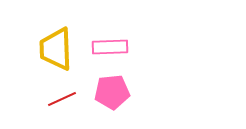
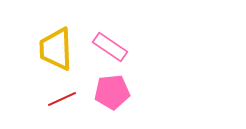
pink rectangle: rotated 36 degrees clockwise
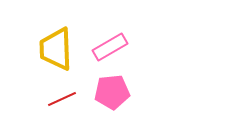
pink rectangle: rotated 64 degrees counterclockwise
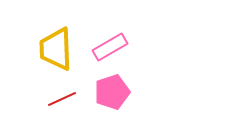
pink pentagon: rotated 12 degrees counterclockwise
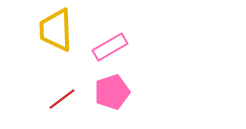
yellow trapezoid: moved 19 px up
red line: rotated 12 degrees counterclockwise
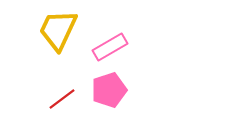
yellow trapezoid: moved 2 px right; rotated 27 degrees clockwise
pink pentagon: moved 3 px left, 2 px up
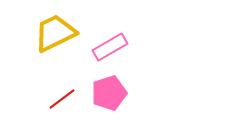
yellow trapezoid: moved 3 px left, 3 px down; rotated 39 degrees clockwise
pink pentagon: moved 3 px down
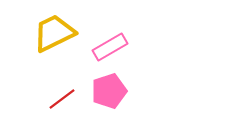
yellow trapezoid: moved 1 px left
pink pentagon: moved 2 px up
